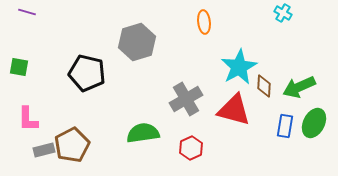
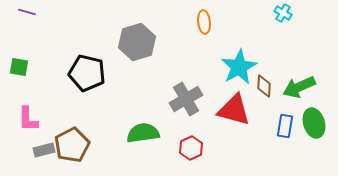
green ellipse: rotated 44 degrees counterclockwise
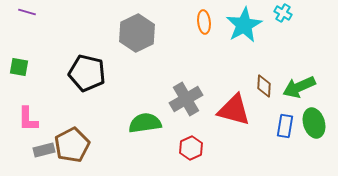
gray hexagon: moved 9 px up; rotated 9 degrees counterclockwise
cyan star: moved 5 px right, 42 px up
green semicircle: moved 2 px right, 10 px up
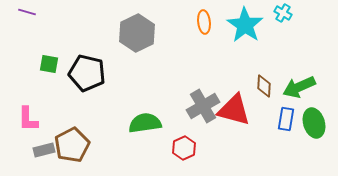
cyan star: moved 1 px right; rotated 9 degrees counterclockwise
green square: moved 30 px right, 3 px up
gray cross: moved 17 px right, 7 px down
blue rectangle: moved 1 px right, 7 px up
red hexagon: moved 7 px left
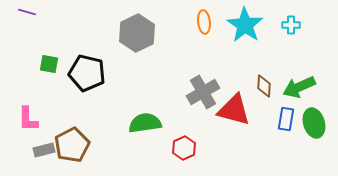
cyan cross: moved 8 px right, 12 px down; rotated 30 degrees counterclockwise
gray cross: moved 14 px up
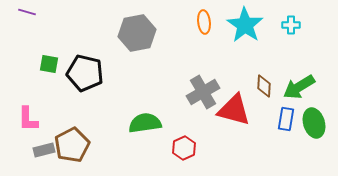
gray hexagon: rotated 15 degrees clockwise
black pentagon: moved 2 px left
green arrow: rotated 8 degrees counterclockwise
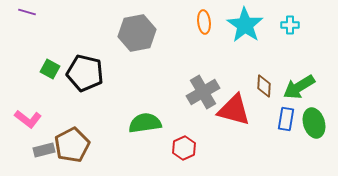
cyan cross: moved 1 px left
green square: moved 1 px right, 5 px down; rotated 18 degrees clockwise
pink L-shape: rotated 52 degrees counterclockwise
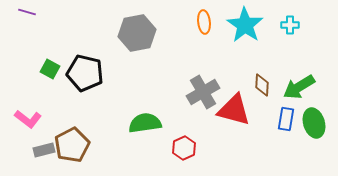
brown diamond: moved 2 px left, 1 px up
